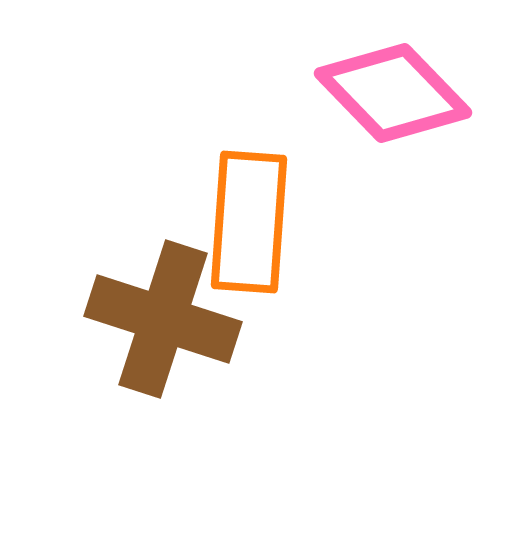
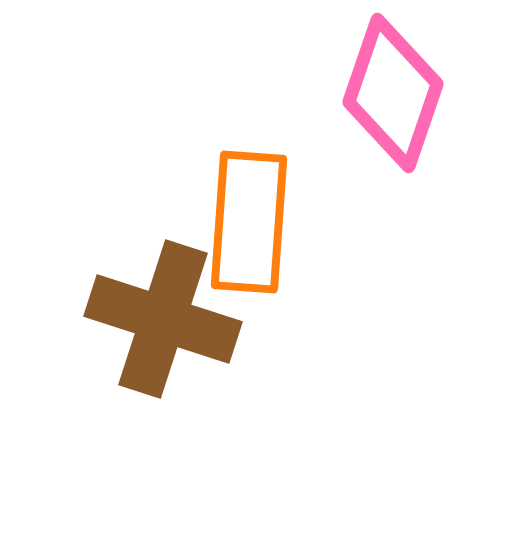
pink diamond: rotated 63 degrees clockwise
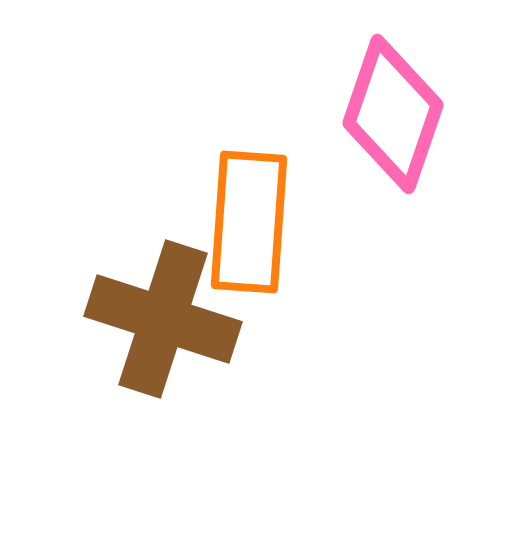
pink diamond: moved 21 px down
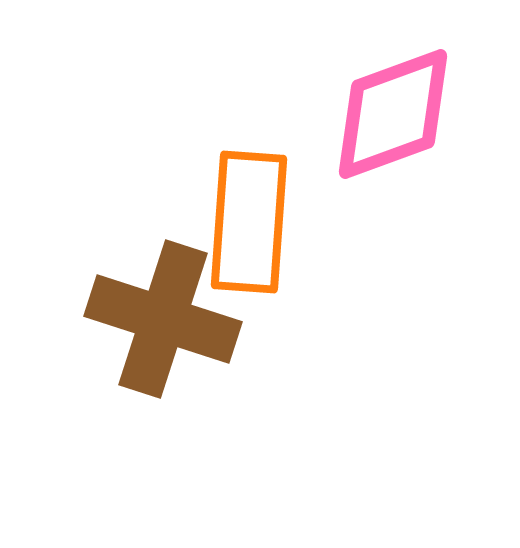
pink diamond: rotated 51 degrees clockwise
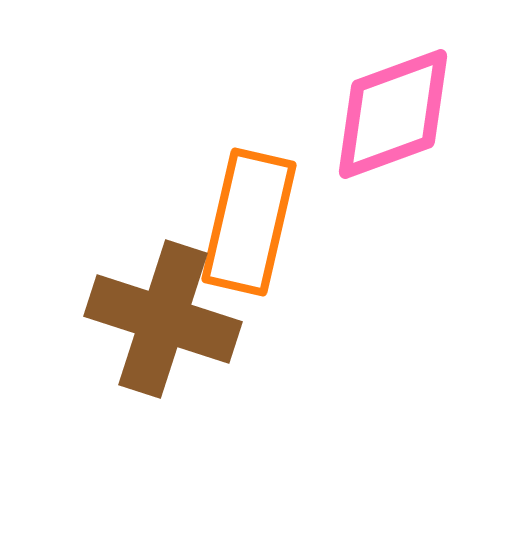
orange rectangle: rotated 9 degrees clockwise
